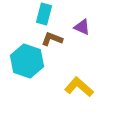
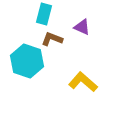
yellow L-shape: moved 4 px right, 5 px up
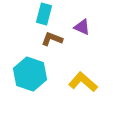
cyan hexagon: moved 3 px right, 13 px down
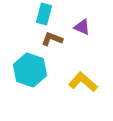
cyan hexagon: moved 4 px up
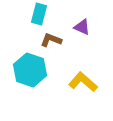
cyan rectangle: moved 5 px left
brown L-shape: moved 1 px left, 1 px down
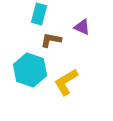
brown L-shape: rotated 10 degrees counterclockwise
yellow L-shape: moved 17 px left; rotated 72 degrees counterclockwise
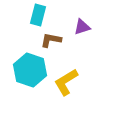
cyan rectangle: moved 1 px left, 1 px down
purple triangle: rotated 42 degrees counterclockwise
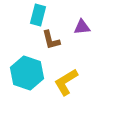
purple triangle: rotated 12 degrees clockwise
brown L-shape: rotated 115 degrees counterclockwise
cyan hexagon: moved 3 px left, 3 px down
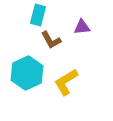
brown L-shape: rotated 15 degrees counterclockwise
cyan hexagon: rotated 16 degrees clockwise
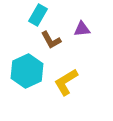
cyan rectangle: rotated 15 degrees clockwise
purple triangle: moved 2 px down
cyan hexagon: moved 2 px up
